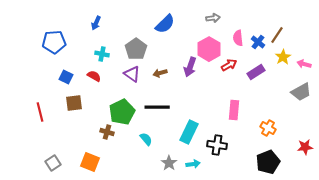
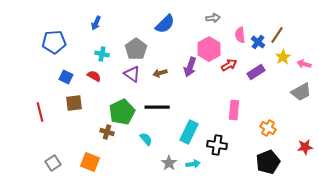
pink semicircle: moved 2 px right, 3 px up
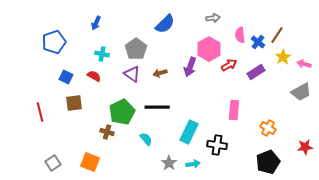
blue pentagon: rotated 15 degrees counterclockwise
